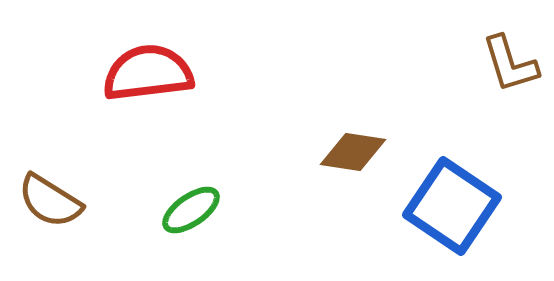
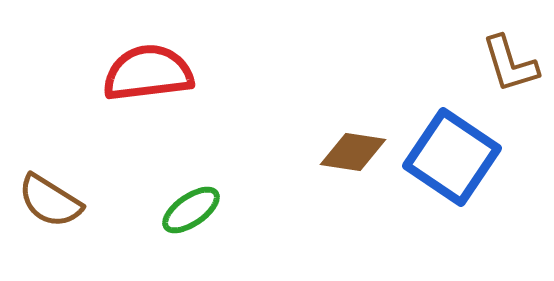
blue square: moved 49 px up
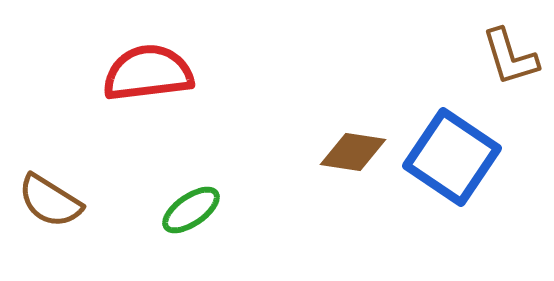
brown L-shape: moved 7 px up
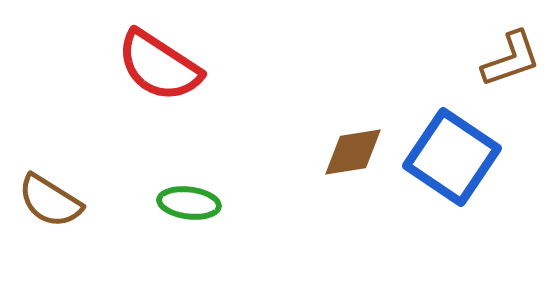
brown L-shape: moved 1 px right, 2 px down; rotated 92 degrees counterclockwise
red semicircle: moved 11 px right, 7 px up; rotated 140 degrees counterclockwise
brown diamond: rotated 18 degrees counterclockwise
green ellipse: moved 2 px left, 7 px up; rotated 42 degrees clockwise
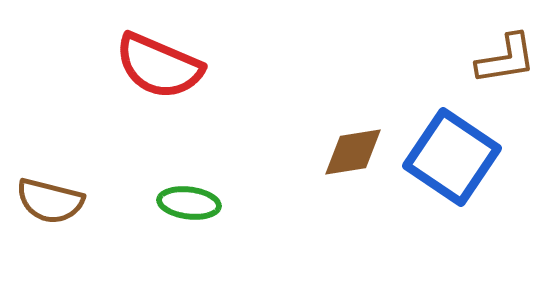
brown L-shape: moved 5 px left; rotated 10 degrees clockwise
red semicircle: rotated 10 degrees counterclockwise
brown semicircle: rotated 18 degrees counterclockwise
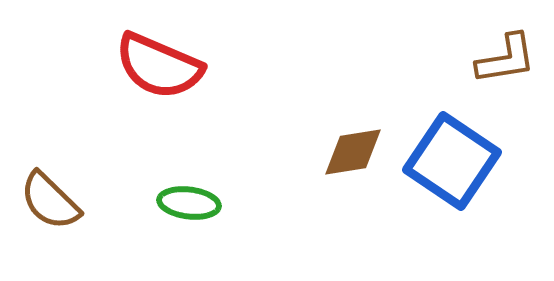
blue square: moved 4 px down
brown semicircle: rotated 30 degrees clockwise
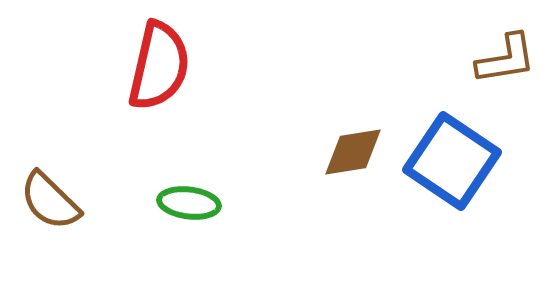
red semicircle: rotated 100 degrees counterclockwise
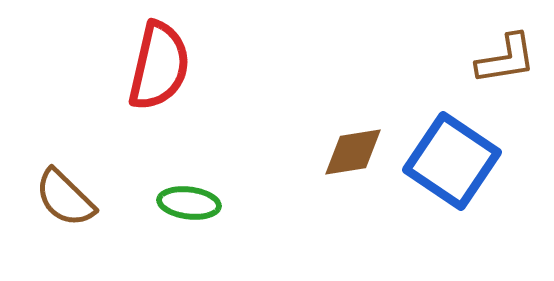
brown semicircle: moved 15 px right, 3 px up
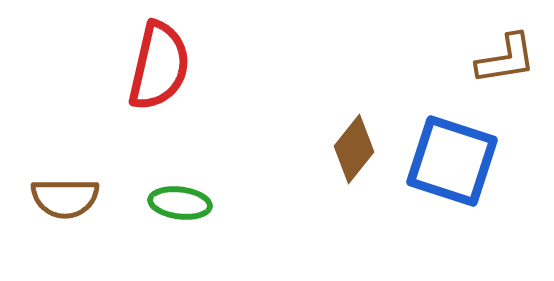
brown diamond: moved 1 px right, 3 px up; rotated 42 degrees counterclockwise
blue square: rotated 16 degrees counterclockwise
brown semicircle: rotated 44 degrees counterclockwise
green ellipse: moved 9 px left
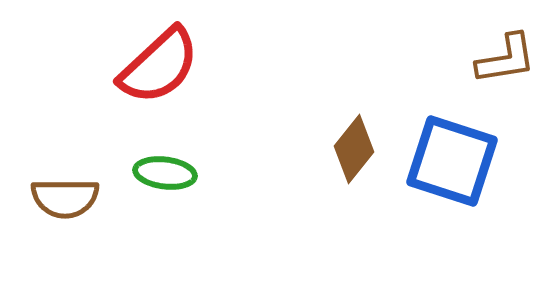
red semicircle: rotated 34 degrees clockwise
green ellipse: moved 15 px left, 30 px up
